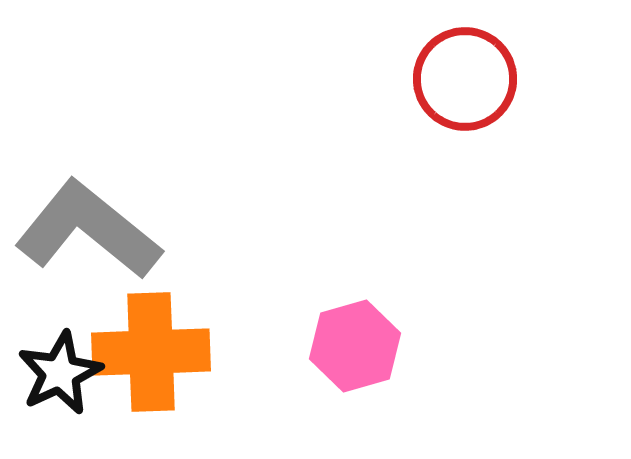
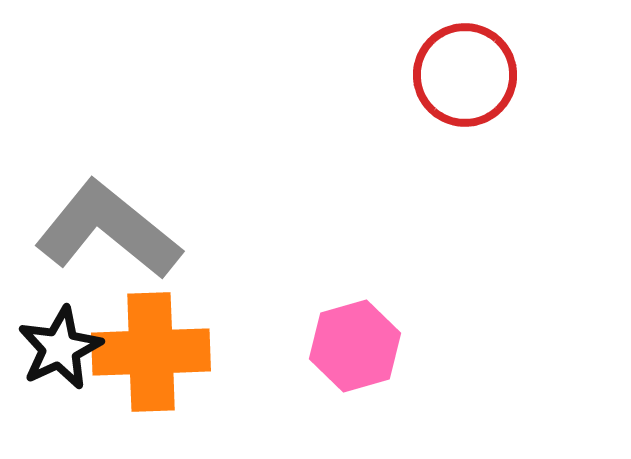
red circle: moved 4 px up
gray L-shape: moved 20 px right
black star: moved 25 px up
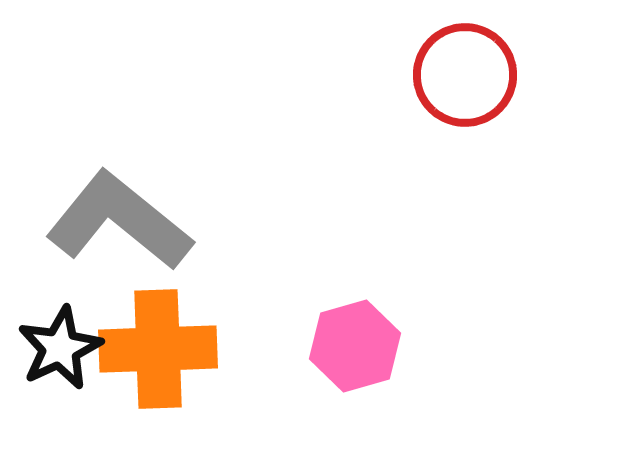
gray L-shape: moved 11 px right, 9 px up
orange cross: moved 7 px right, 3 px up
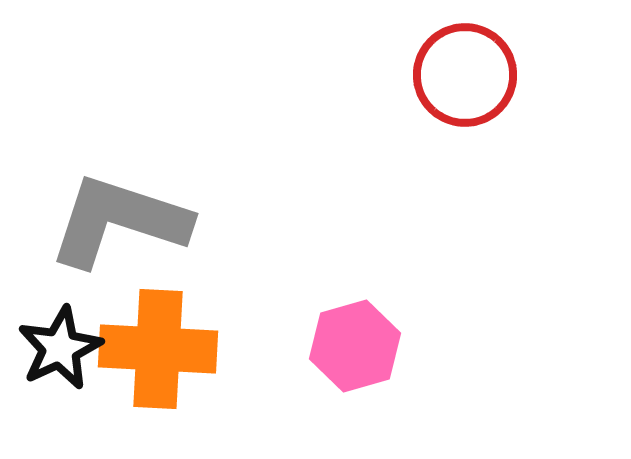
gray L-shape: rotated 21 degrees counterclockwise
orange cross: rotated 5 degrees clockwise
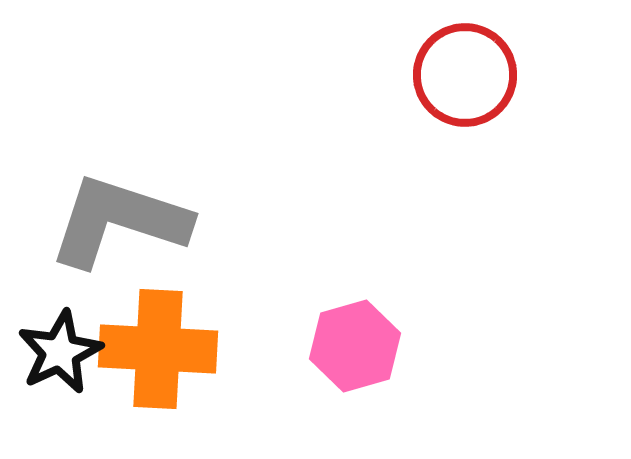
black star: moved 4 px down
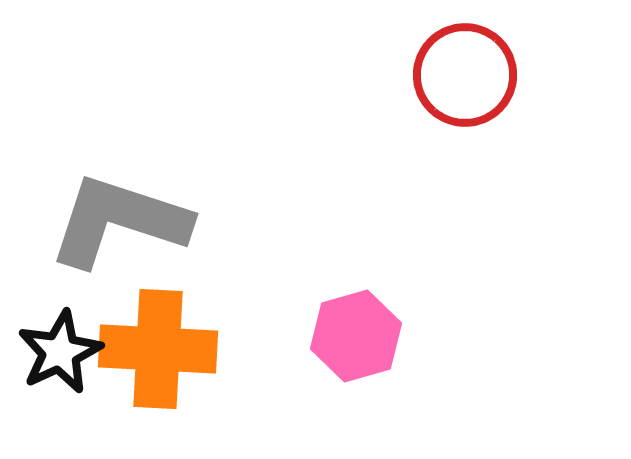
pink hexagon: moved 1 px right, 10 px up
